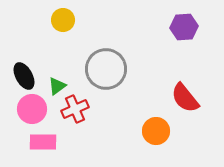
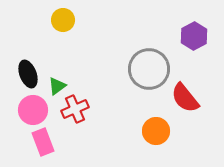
purple hexagon: moved 10 px right, 9 px down; rotated 24 degrees counterclockwise
gray circle: moved 43 px right
black ellipse: moved 4 px right, 2 px up; rotated 8 degrees clockwise
pink circle: moved 1 px right, 1 px down
pink rectangle: rotated 68 degrees clockwise
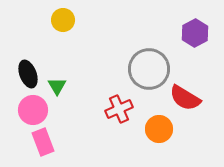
purple hexagon: moved 1 px right, 3 px up
green triangle: rotated 24 degrees counterclockwise
red semicircle: rotated 20 degrees counterclockwise
red cross: moved 44 px right
orange circle: moved 3 px right, 2 px up
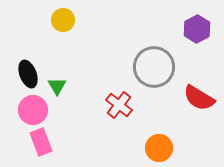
purple hexagon: moved 2 px right, 4 px up
gray circle: moved 5 px right, 2 px up
red semicircle: moved 14 px right
red cross: moved 4 px up; rotated 28 degrees counterclockwise
orange circle: moved 19 px down
pink rectangle: moved 2 px left
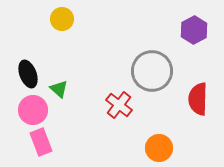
yellow circle: moved 1 px left, 1 px up
purple hexagon: moved 3 px left, 1 px down
gray circle: moved 2 px left, 4 px down
green triangle: moved 2 px right, 3 px down; rotated 18 degrees counterclockwise
red semicircle: moved 1 px left, 1 px down; rotated 60 degrees clockwise
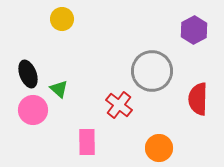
pink rectangle: moved 46 px right; rotated 20 degrees clockwise
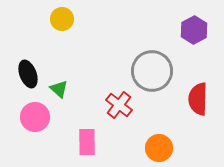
pink circle: moved 2 px right, 7 px down
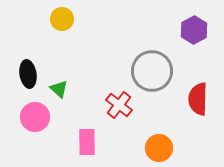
black ellipse: rotated 12 degrees clockwise
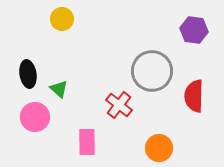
purple hexagon: rotated 24 degrees counterclockwise
red semicircle: moved 4 px left, 3 px up
